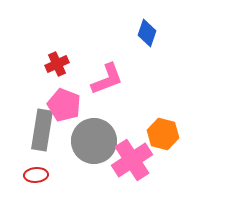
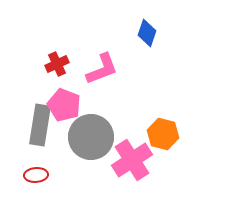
pink L-shape: moved 5 px left, 10 px up
gray rectangle: moved 2 px left, 5 px up
gray circle: moved 3 px left, 4 px up
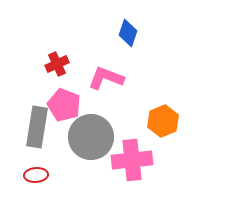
blue diamond: moved 19 px left
pink L-shape: moved 4 px right, 9 px down; rotated 138 degrees counterclockwise
gray rectangle: moved 3 px left, 2 px down
orange hexagon: moved 13 px up; rotated 24 degrees clockwise
pink cross: rotated 27 degrees clockwise
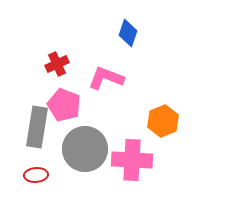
gray circle: moved 6 px left, 12 px down
pink cross: rotated 9 degrees clockwise
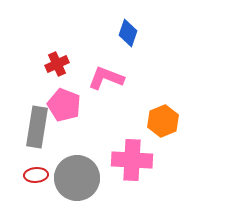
gray circle: moved 8 px left, 29 px down
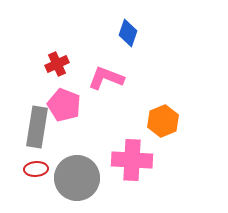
red ellipse: moved 6 px up
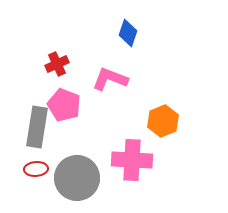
pink L-shape: moved 4 px right, 1 px down
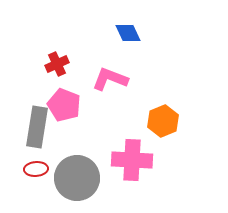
blue diamond: rotated 44 degrees counterclockwise
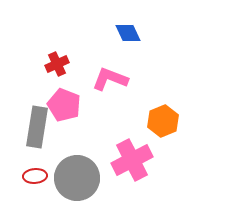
pink cross: rotated 30 degrees counterclockwise
red ellipse: moved 1 px left, 7 px down
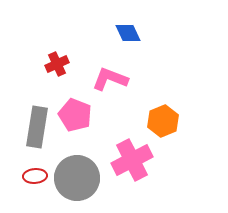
pink pentagon: moved 11 px right, 10 px down
